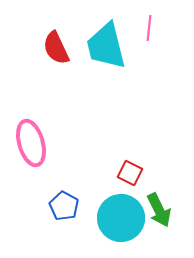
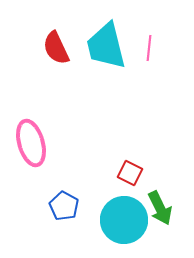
pink line: moved 20 px down
green arrow: moved 1 px right, 2 px up
cyan circle: moved 3 px right, 2 px down
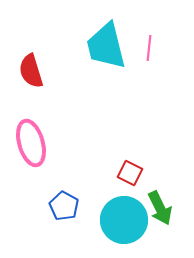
red semicircle: moved 25 px left, 23 px down; rotated 8 degrees clockwise
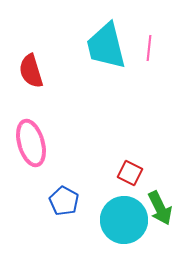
blue pentagon: moved 5 px up
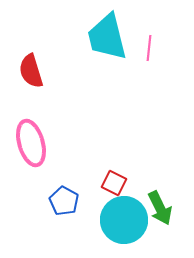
cyan trapezoid: moved 1 px right, 9 px up
red square: moved 16 px left, 10 px down
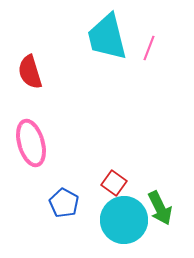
pink line: rotated 15 degrees clockwise
red semicircle: moved 1 px left, 1 px down
red square: rotated 10 degrees clockwise
blue pentagon: moved 2 px down
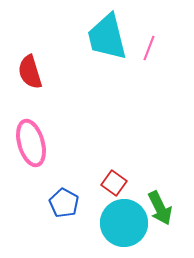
cyan circle: moved 3 px down
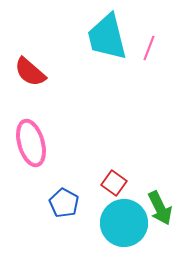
red semicircle: rotated 32 degrees counterclockwise
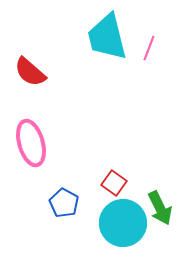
cyan circle: moved 1 px left
